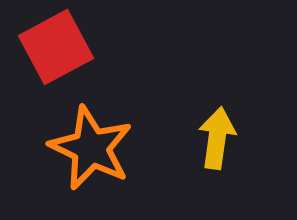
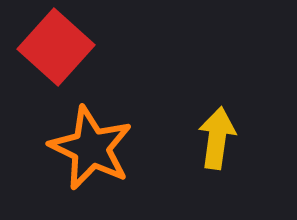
red square: rotated 20 degrees counterclockwise
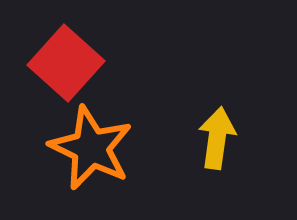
red square: moved 10 px right, 16 px down
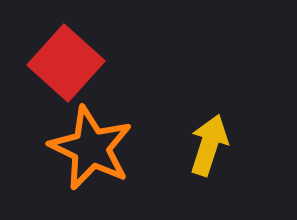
yellow arrow: moved 8 px left, 7 px down; rotated 10 degrees clockwise
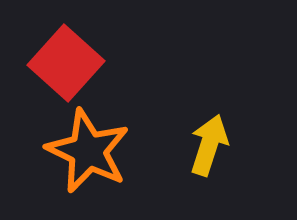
orange star: moved 3 px left, 3 px down
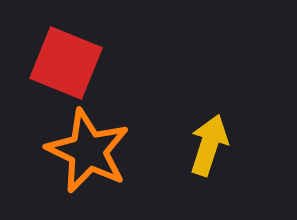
red square: rotated 20 degrees counterclockwise
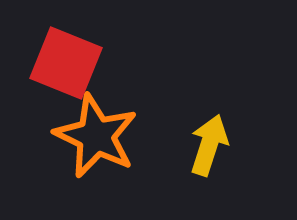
orange star: moved 8 px right, 15 px up
